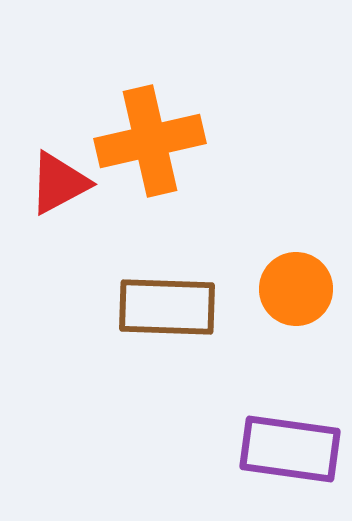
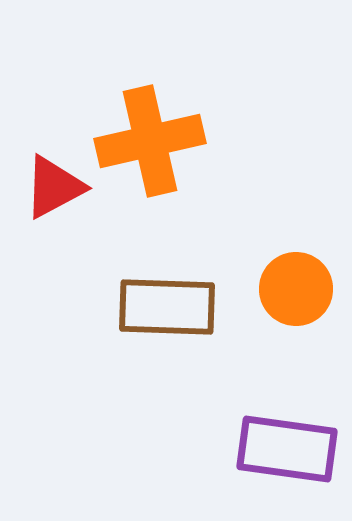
red triangle: moved 5 px left, 4 px down
purple rectangle: moved 3 px left
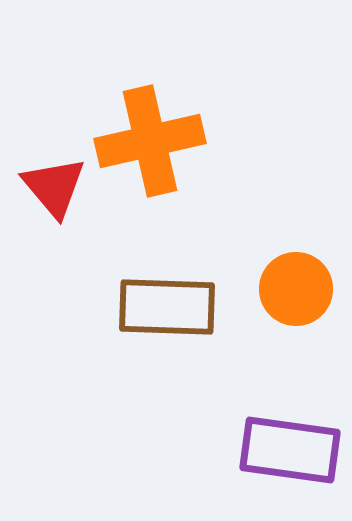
red triangle: rotated 42 degrees counterclockwise
purple rectangle: moved 3 px right, 1 px down
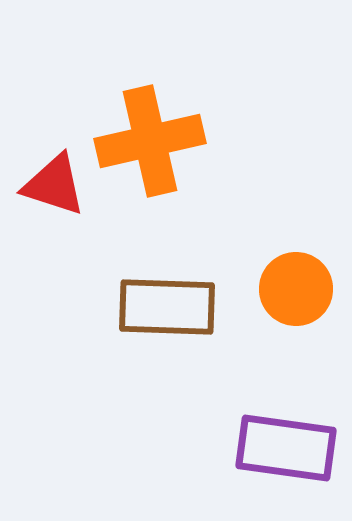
red triangle: moved 2 px up; rotated 32 degrees counterclockwise
purple rectangle: moved 4 px left, 2 px up
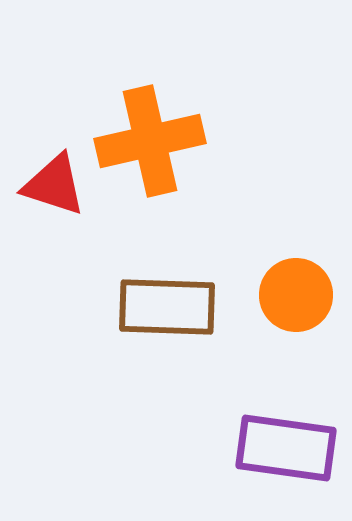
orange circle: moved 6 px down
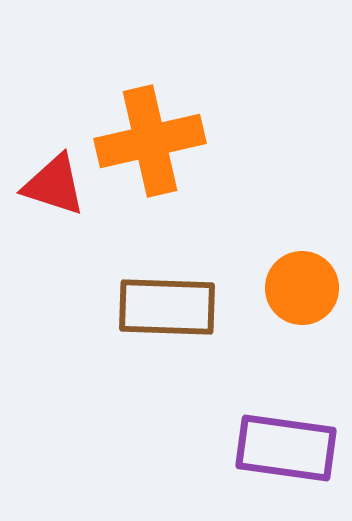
orange circle: moved 6 px right, 7 px up
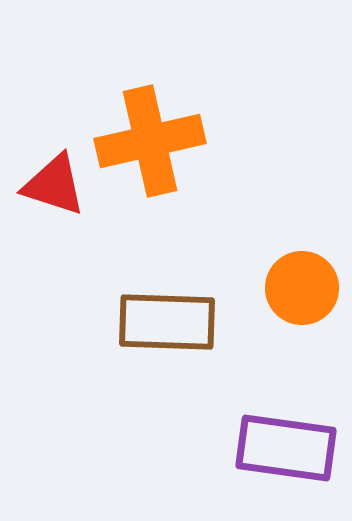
brown rectangle: moved 15 px down
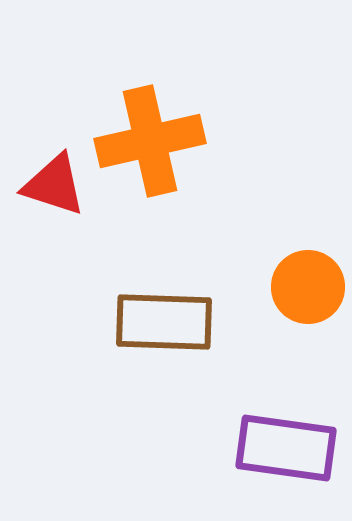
orange circle: moved 6 px right, 1 px up
brown rectangle: moved 3 px left
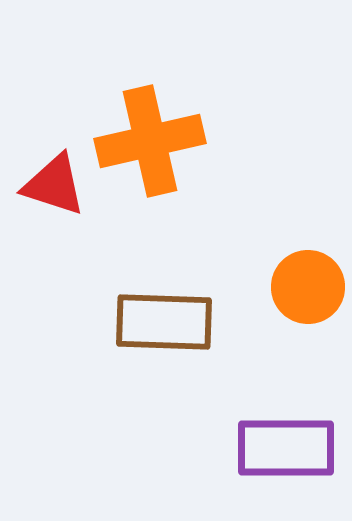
purple rectangle: rotated 8 degrees counterclockwise
